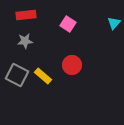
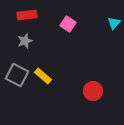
red rectangle: moved 1 px right
gray star: rotated 14 degrees counterclockwise
red circle: moved 21 px right, 26 px down
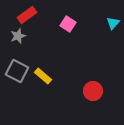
red rectangle: rotated 30 degrees counterclockwise
cyan triangle: moved 1 px left
gray star: moved 7 px left, 5 px up
gray square: moved 4 px up
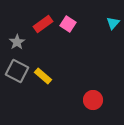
red rectangle: moved 16 px right, 9 px down
gray star: moved 1 px left, 6 px down; rotated 14 degrees counterclockwise
red circle: moved 9 px down
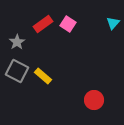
red circle: moved 1 px right
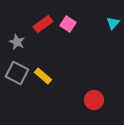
gray star: rotated 14 degrees counterclockwise
gray square: moved 2 px down
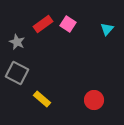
cyan triangle: moved 6 px left, 6 px down
yellow rectangle: moved 1 px left, 23 px down
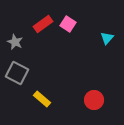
cyan triangle: moved 9 px down
gray star: moved 2 px left
